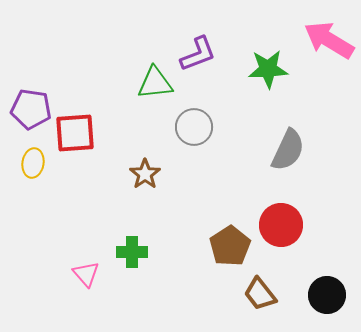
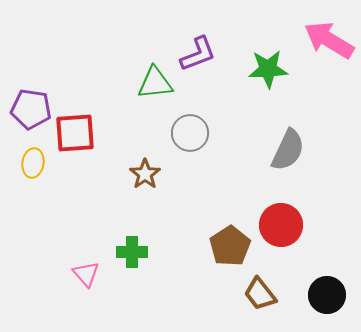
gray circle: moved 4 px left, 6 px down
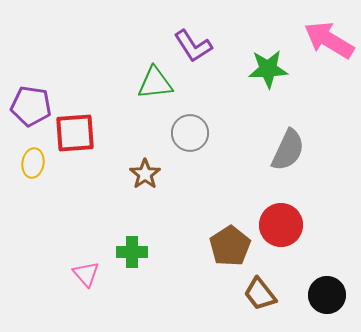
purple L-shape: moved 5 px left, 8 px up; rotated 78 degrees clockwise
purple pentagon: moved 3 px up
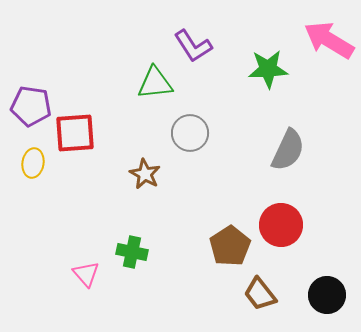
brown star: rotated 8 degrees counterclockwise
green cross: rotated 12 degrees clockwise
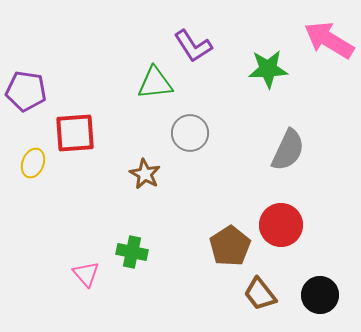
purple pentagon: moved 5 px left, 15 px up
yellow ellipse: rotated 12 degrees clockwise
black circle: moved 7 px left
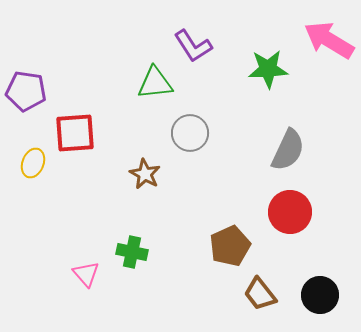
red circle: moved 9 px right, 13 px up
brown pentagon: rotated 9 degrees clockwise
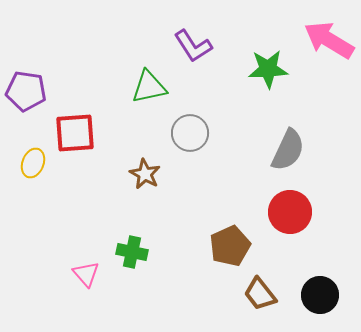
green triangle: moved 6 px left, 4 px down; rotated 6 degrees counterclockwise
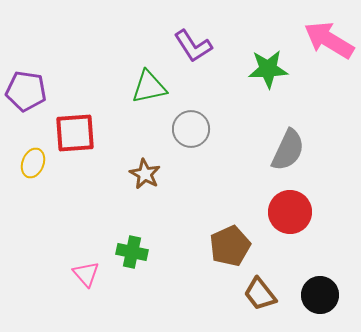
gray circle: moved 1 px right, 4 px up
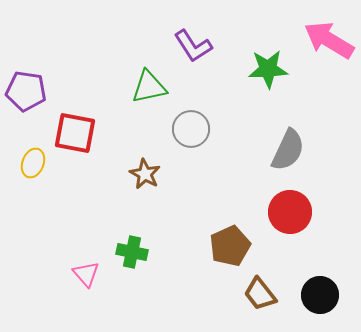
red square: rotated 15 degrees clockwise
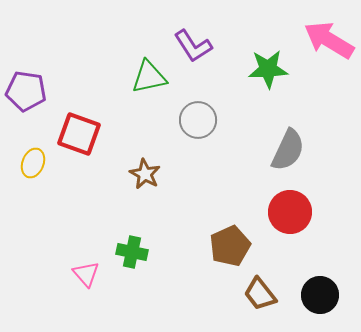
green triangle: moved 10 px up
gray circle: moved 7 px right, 9 px up
red square: moved 4 px right, 1 px down; rotated 9 degrees clockwise
